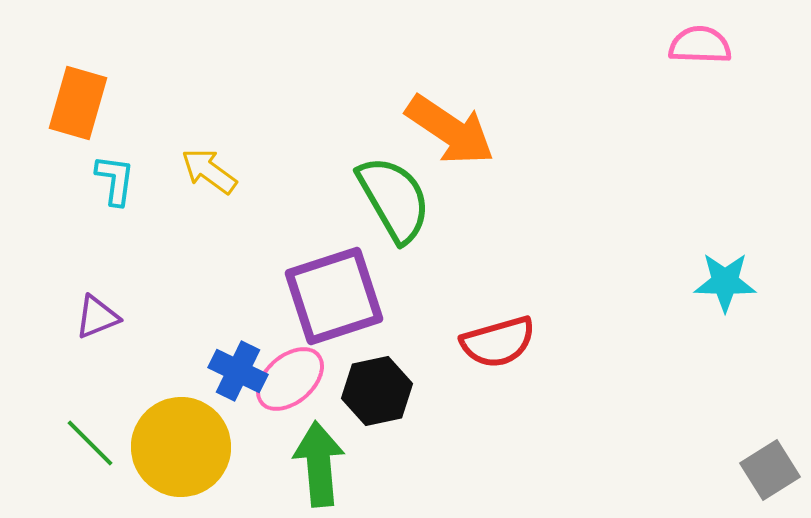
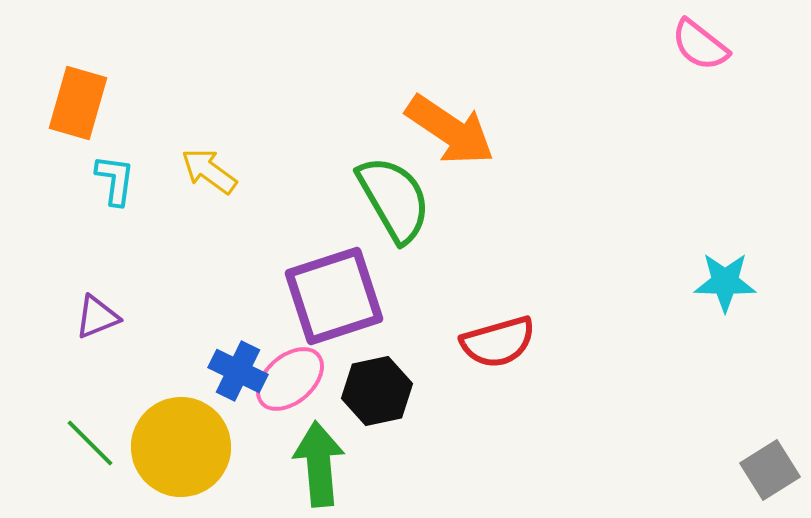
pink semicircle: rotated 144 degrees counterclockwise
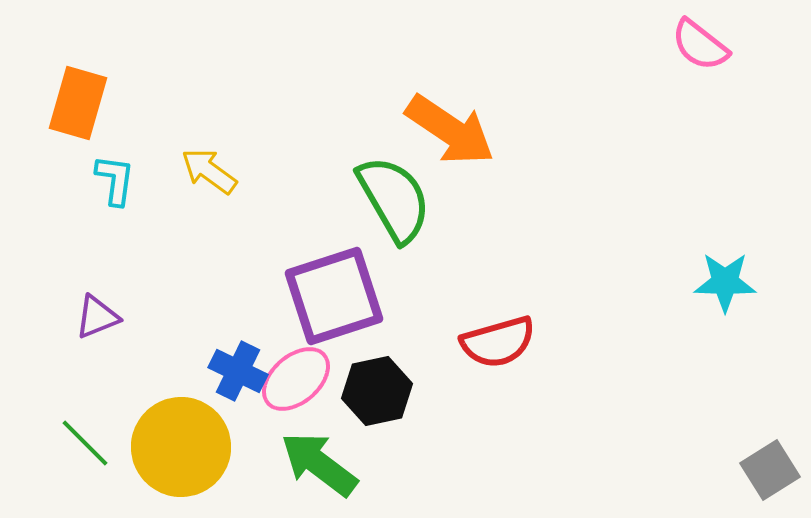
pink ellipse: moved 6 px right
green line: moved 5 px left
green arrow: rotated 48 degrees counterclockwise
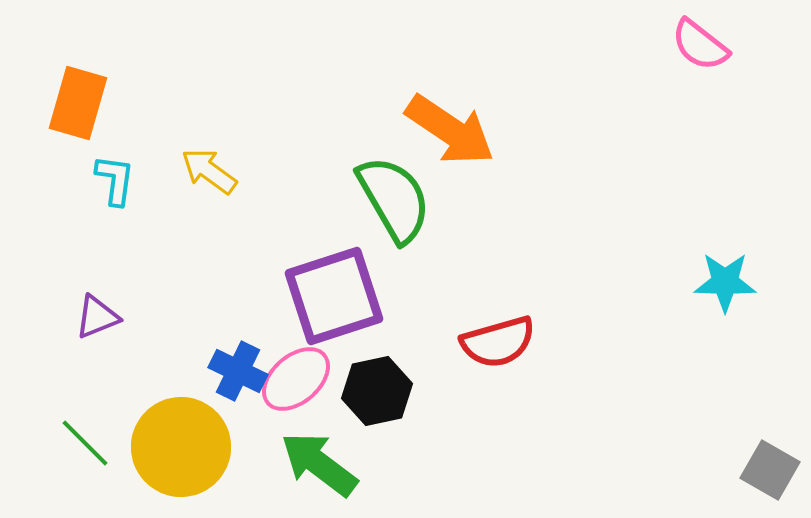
gray square: rotated 28 degrees counterclockwise
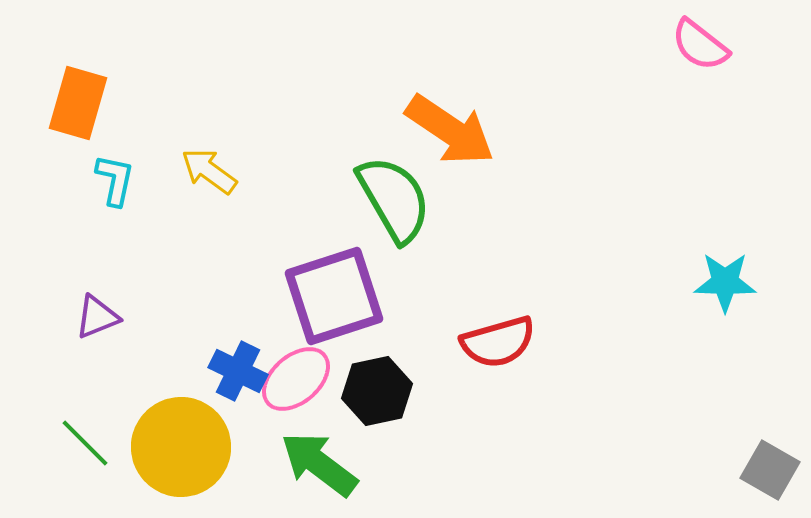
cyan L-shape: rotated 4 degrees clockwise
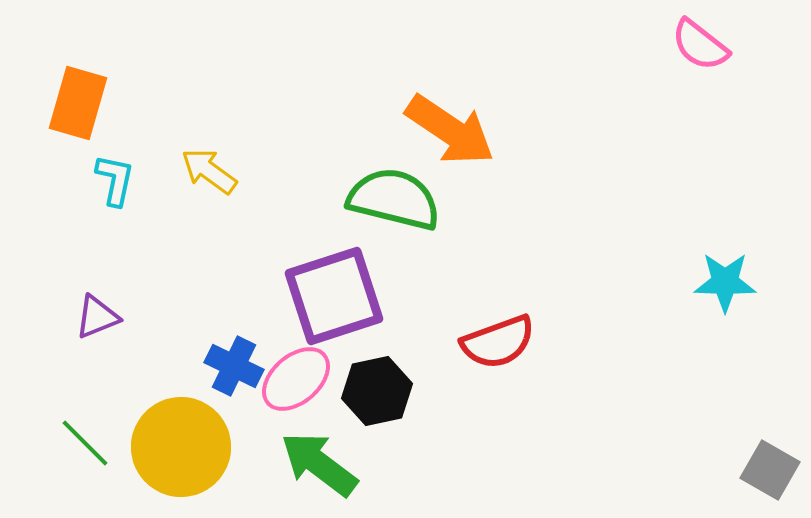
green semicircle: rotated 46 degrees counterclockwise
red semicircle: rotated 4 degrees counterclockwise
blue cross: moved 4 px left, 5 px up
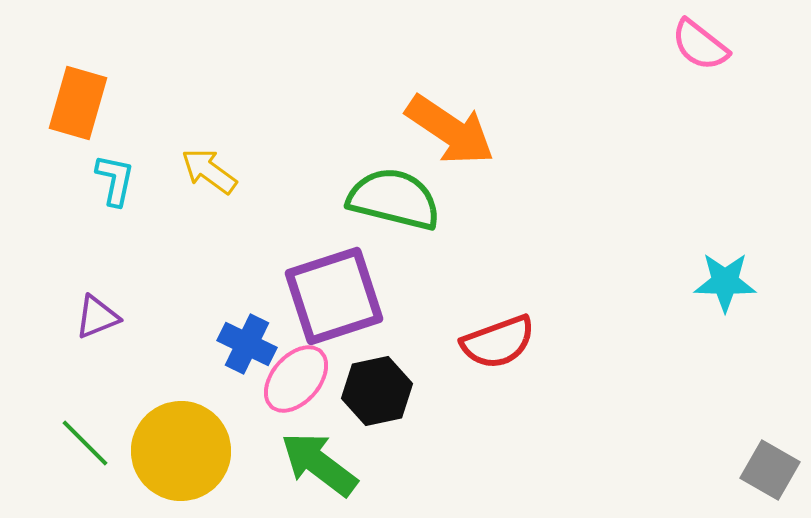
blue cross: moved 13 px right, 22 px up
pink ellipse: rotated 8 degrees counterclockwise
yellow circle: moved 4 px down
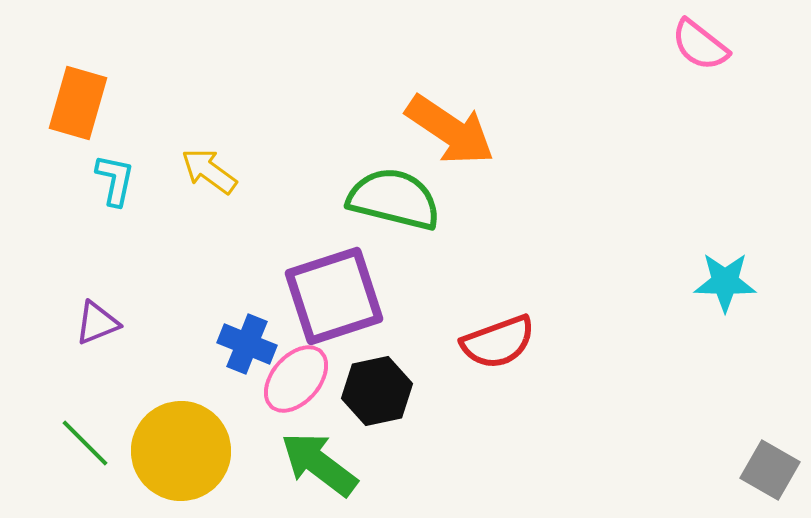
purple triangle: moved 6 px down
blue cross: rotated 4 degrees counterclockwise
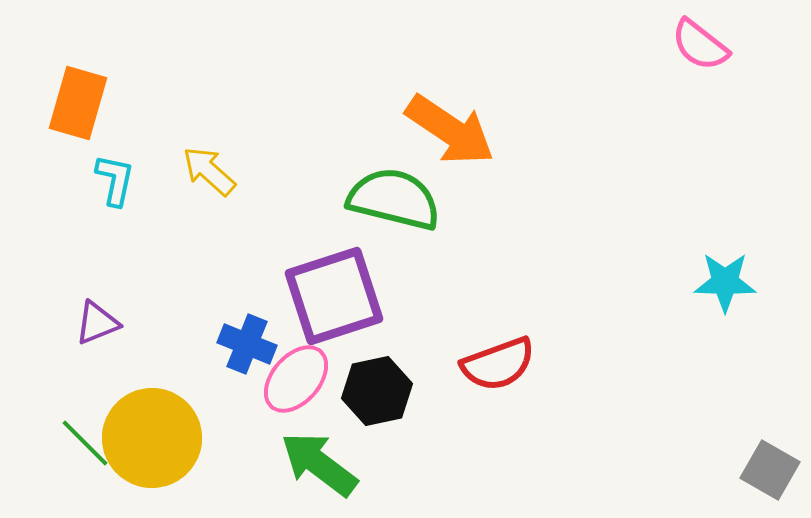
yellow arrow: rotated 6 degrees clockwise
red semicircle: moved 22 px down
yellow circle: moved 29 px left, 13 px up
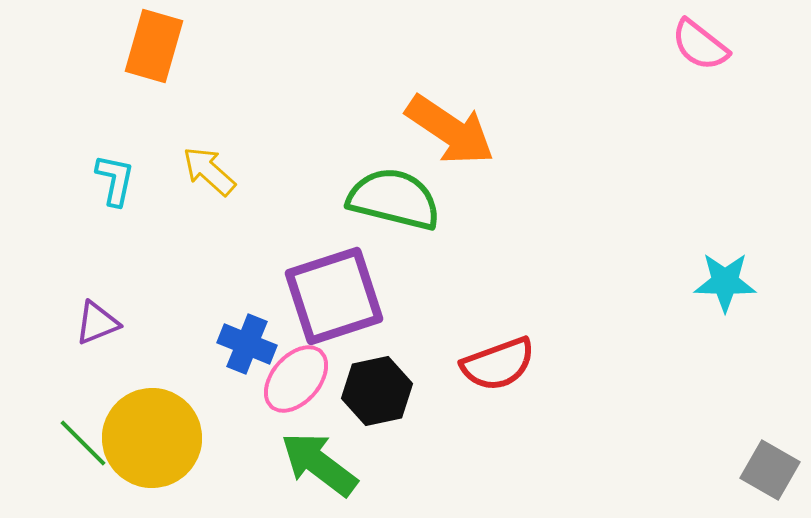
orange rectangle: moved 76 px right, 57 px up
green line: moved 2 px left
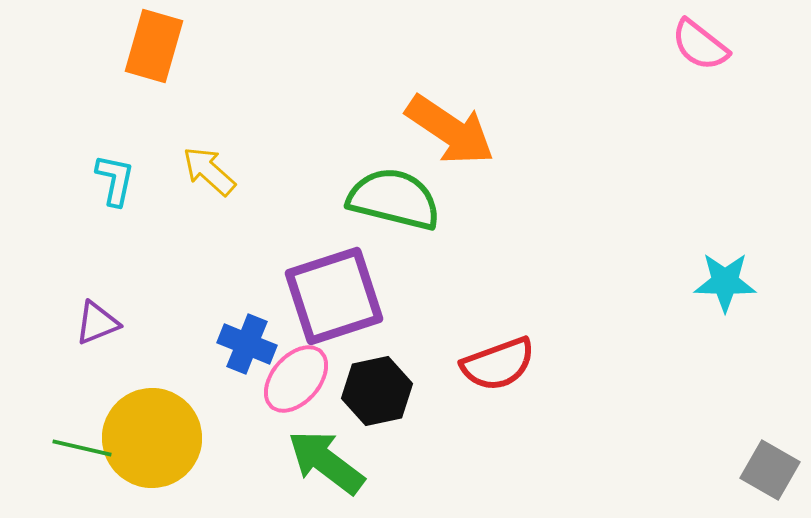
green line: moved 1 px left, 5 px down; rotated 32 degrees counterclockwise
green arrow: moved 7 px right, 2 px up
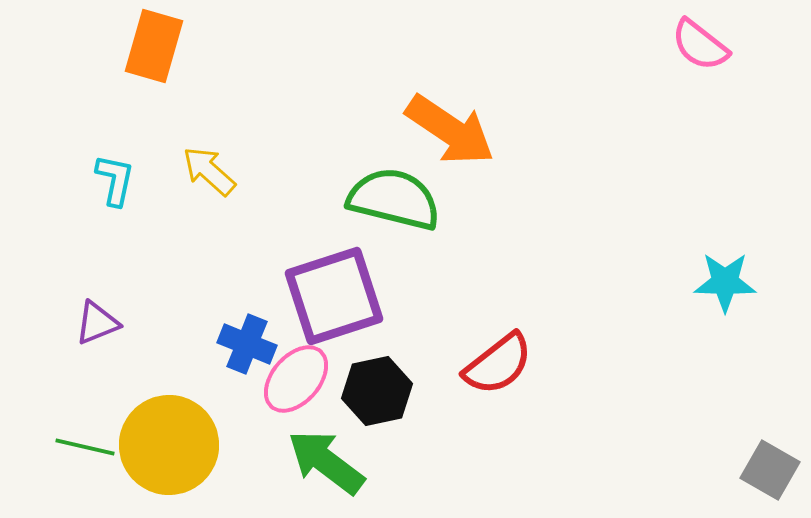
red semicircle: rotated 18 degrees counterclockwise
yellow circle: moved 17 px right, 7 px down
green line: moved 3 px right, 1 px up
